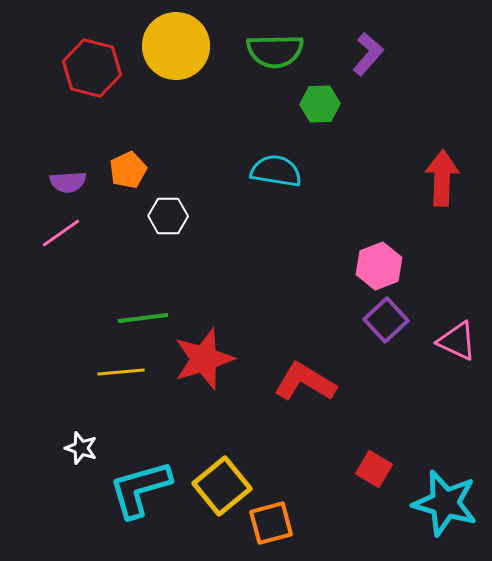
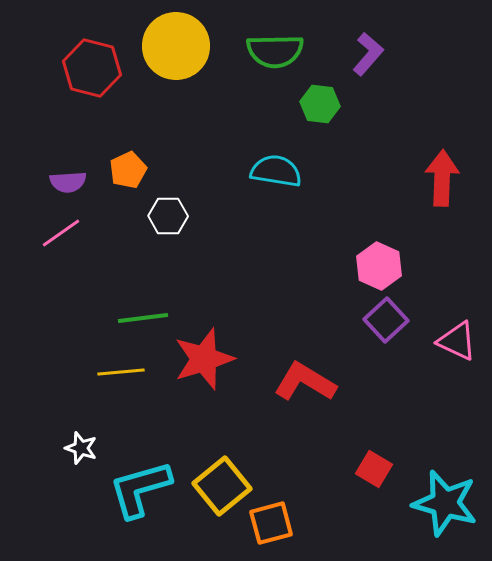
green hexagon: rotated 9 degrees clockwise
pink hexagon: rotated 15 degrees counterclockwise
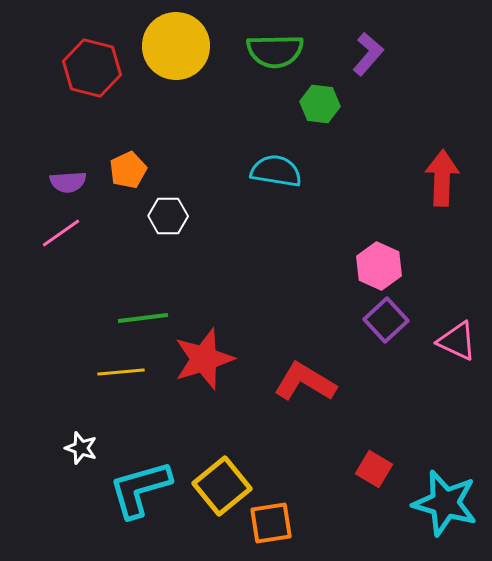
orange square: rotated 6 degrees clockwise
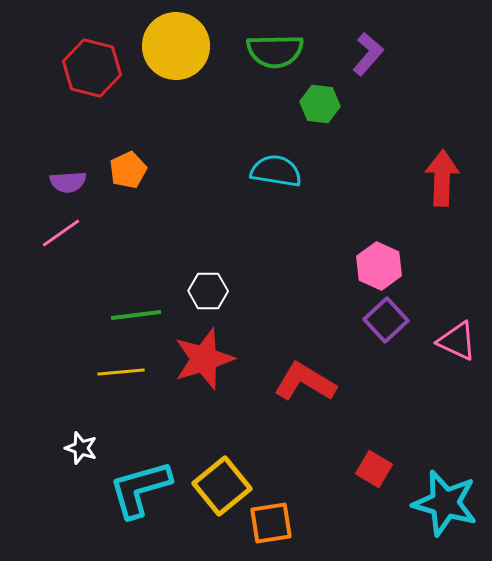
white hexagon: moved 40 px right, 75 px down
green line: moved 7 px left, 3 px up
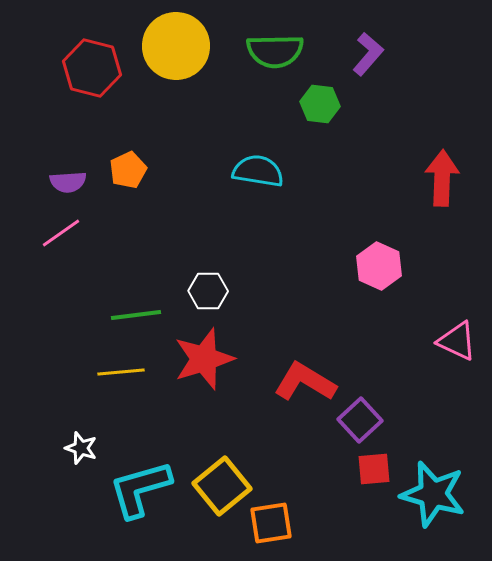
cyan semicircle: moved 18 px left
purple square: moved 26 px left, 100 px down
red square: rotated 36 degrees counterclockwise
cyan star: moved 12 px left, 9 px up
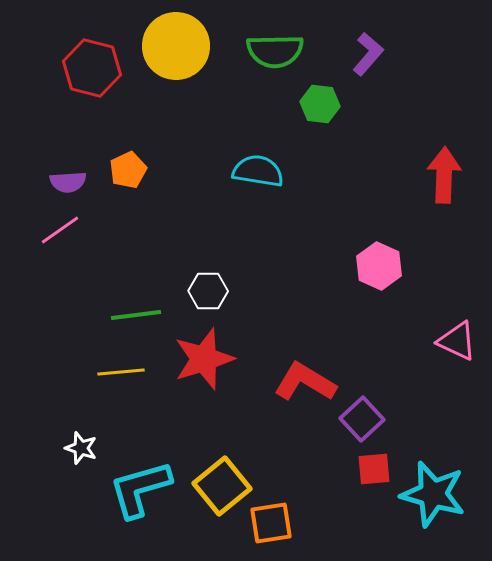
red arrow: moved 2 px right, 3 px up
pink line: moved 1 px left, 3 px up
purple square: moved 2 px right, 1 px up
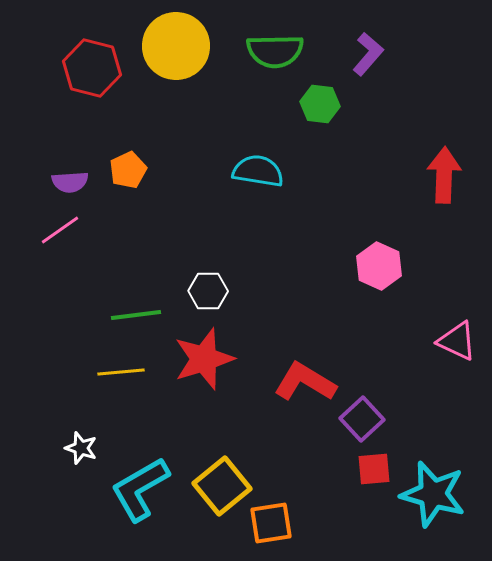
purple semicircle: moved 2 px right
cyan L-shape: rotated 14 degrees counterclockwise
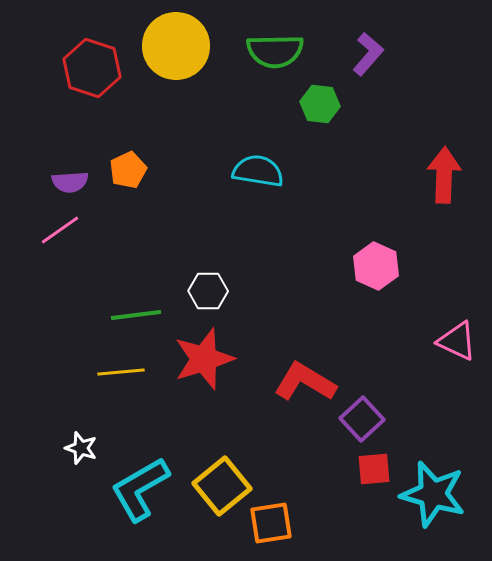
red hexagon: rotated 4 degrees clockwise
pink hexagon: moved 3 px left
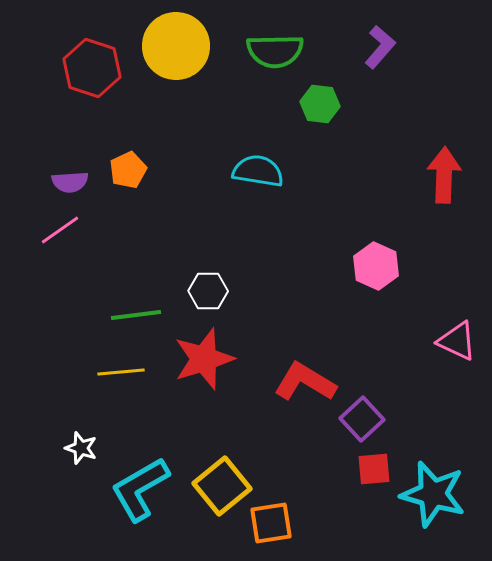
purple L-shape: moved 12 px right, 7 px up
